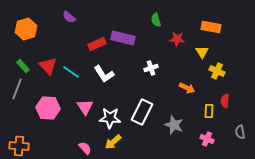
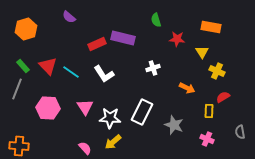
white cross: moved 2 px right
red semicircle: moved 2 px left, 4 px up; rotated 56 degrees clockwise
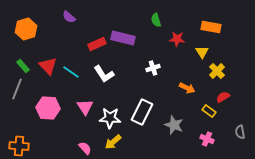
yellow cross: rotated 21 degrees clockwise
yellow rectangle: rotated 56 degrees counterclockwise
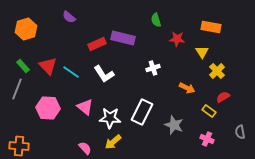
pink triangle: rotated 18 degrees counterclockwise
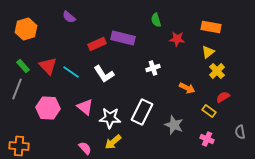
yellow triangle: moved 6 px right; rotated 24 degrees clockwise
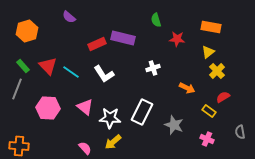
orange hexagon: moved 1 px right, 2 px down
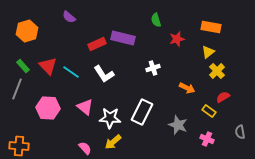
red star: rotated 21 degrees counterclockwise
gray star: moved 4 px right
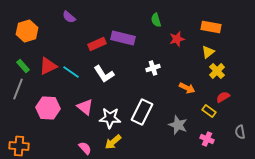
red triangle: rotated 48 degrees clockwise
gray line: moved 1 px right
